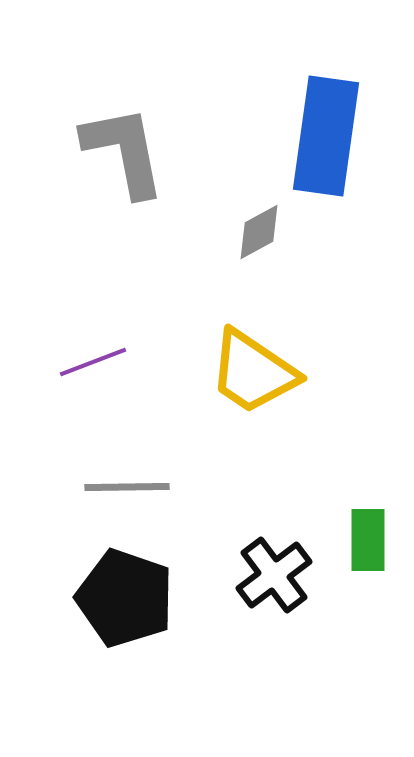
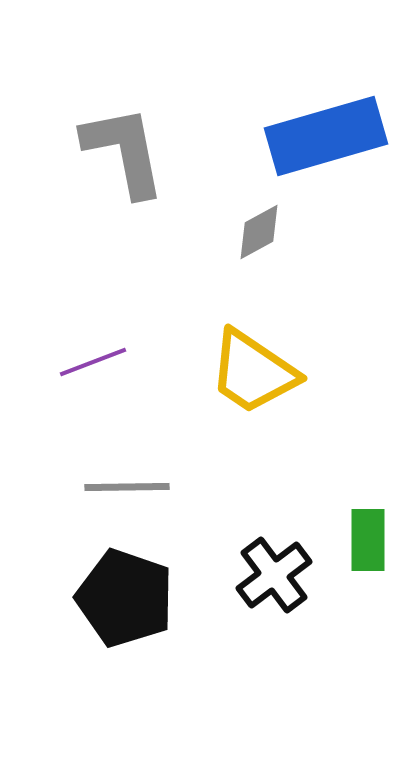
blue rectangle: rotated 66 degrees clockwise
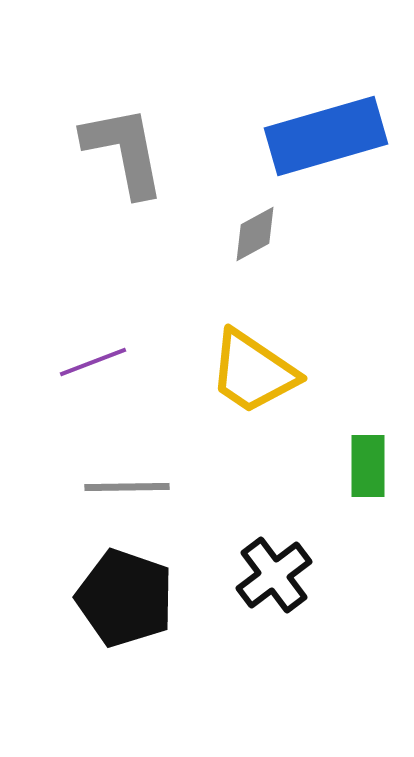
gray diamond: moved 4 px left, 2 px down
green rectangle: moved 74 px up
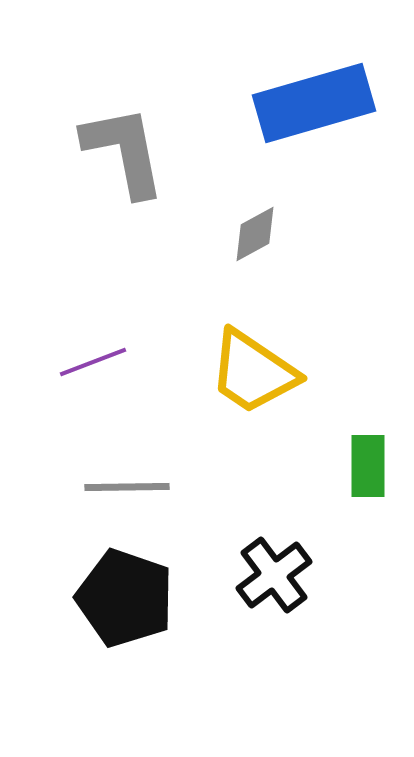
blue rectangle: moved 12 px left, 33 px up
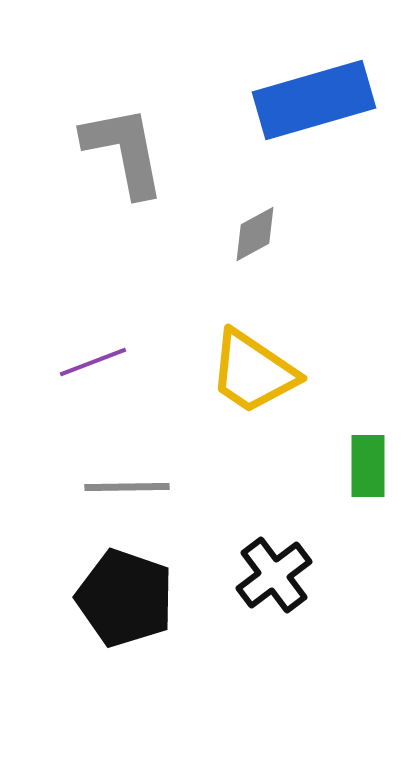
blue rectangle: moved 3 px up
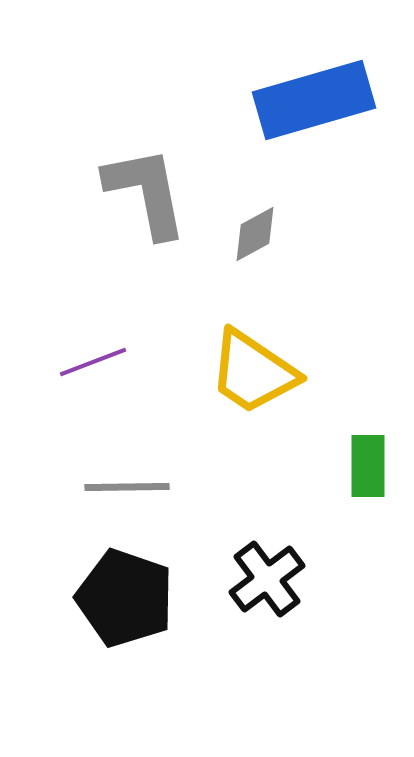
gray L-shape: moved 22 px right, 41 px down
black cross: moved 7 px left, 4 px down
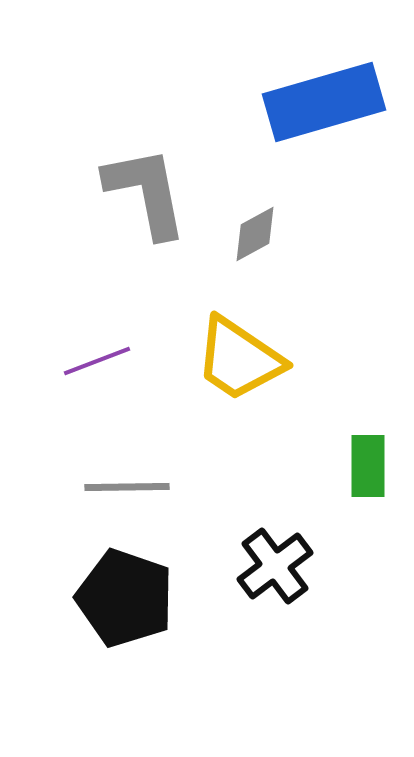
blue rectangle: moved 10 px right, 2 px down
purple line: moved 4 px right, 1 px up
yellow trapezoid: moved 14 px left, 13 px up
black cross: moved 8 px right, 13 px up
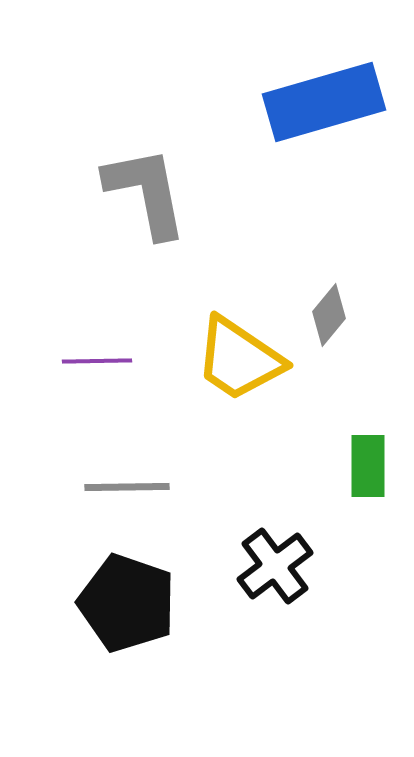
gray diamond: moved 74 px right, 81 px down; rotated 22 degrees counterclockwise
purple line: rotated 20 degrees clockwise
black pentagon: moved 2 px right, 5 px down
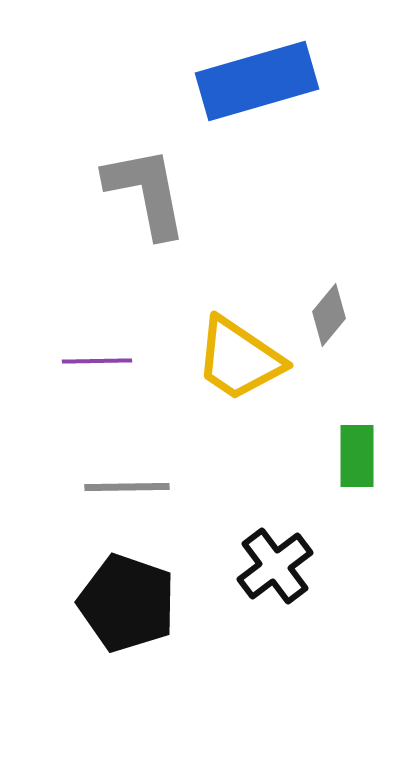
blue rectangle: moved 67 px left, 21 px up
green rectangle: moved 11 px left, 10 px up
